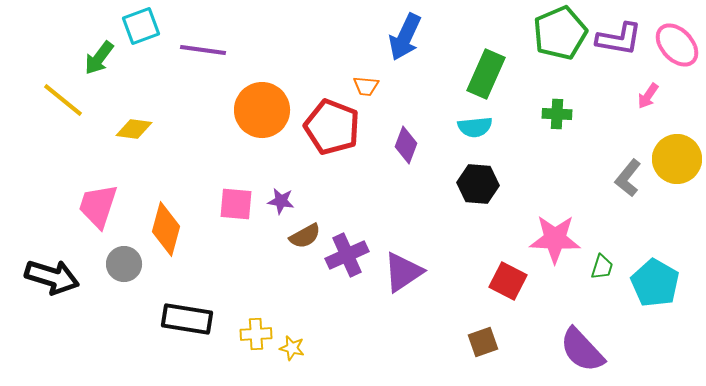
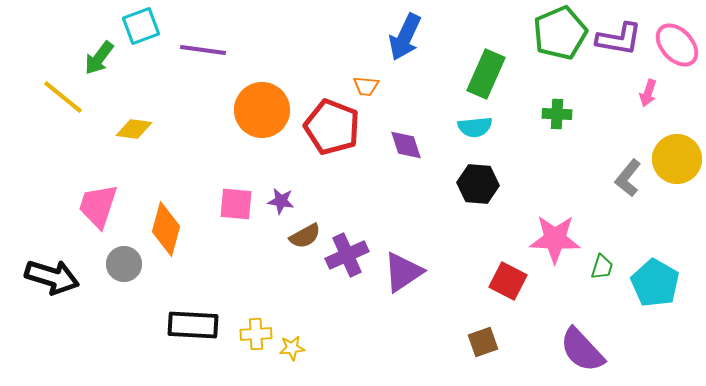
pink arrow: moved 3 px up; rotated 16 degrees counterclockwise
yellow line: moved 3 px up
purple diamond: rotated 39 degrees counterclockwise
black rectangle: moved 6 px right, 6 px down; rotated 6 degrees counterclockwise
yellow star: rotated 20 degrees counterclockwise
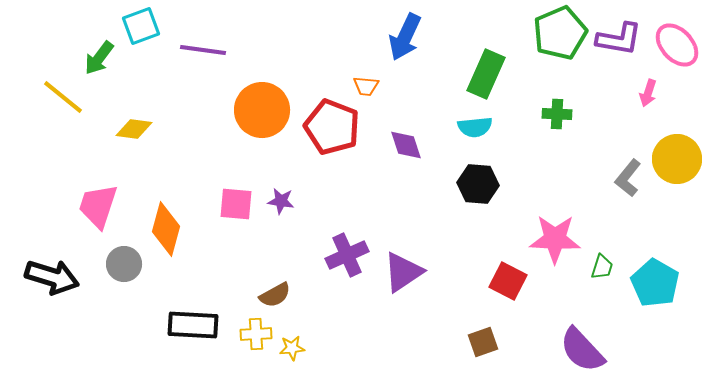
brown semicircle: moved 30 px left, 59 px down
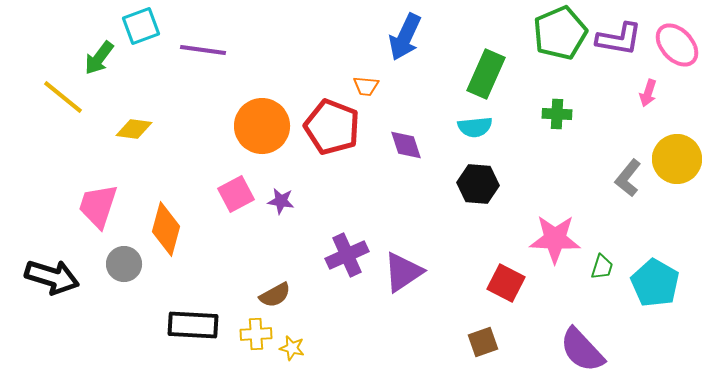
orange circle: moved 16 px down
pink square: moved 10 px up; rotated 33 degrees counterclockwise
red square: moved 2 px left, 2 px down
yellow star: rotated 20 degrees clockwise
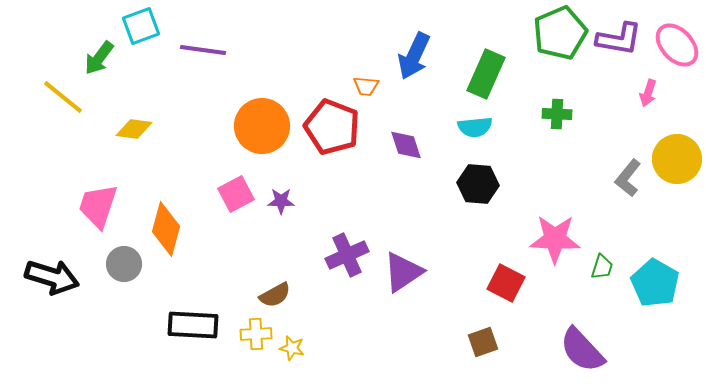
blue arrow: moved 9 px right, 19 px down
purple star: rotated 8 degrees counterclockwise
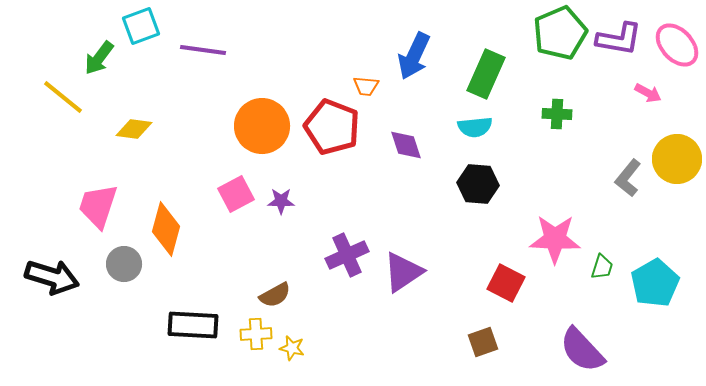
pink arrow: rotated 80 degrees counterclockwise
cyan pentagon: rotated 12 degrees clockwise
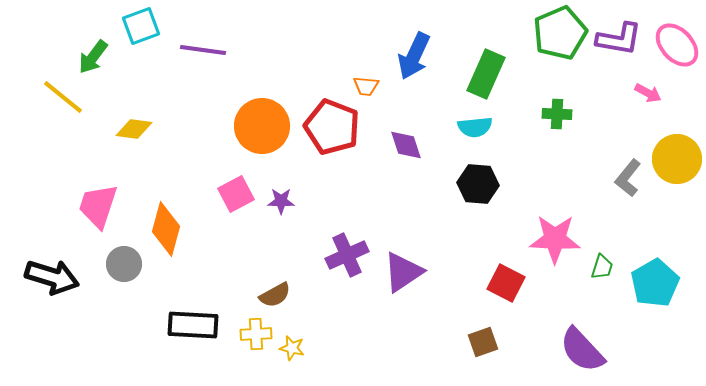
green arrow: moved 6 px left, 1 px up
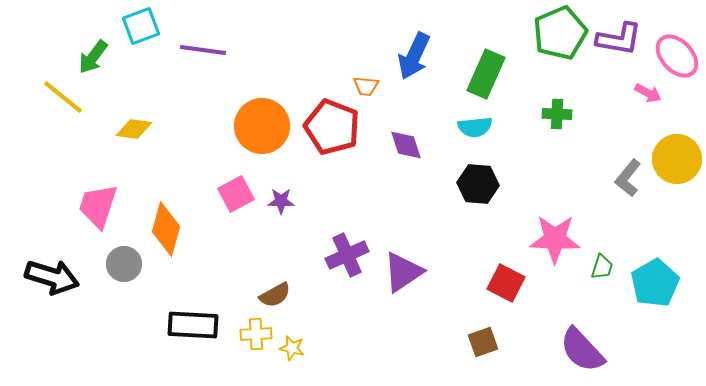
pink ellipse: moved 11 px down
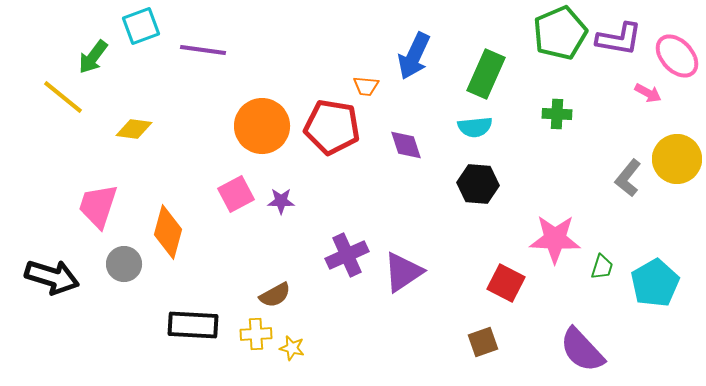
red pentagon: rotated 12 degrees counterclockwise
orange diamond: moved 2 px right, 3 px down
